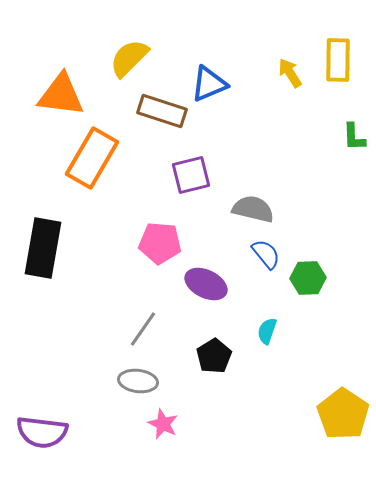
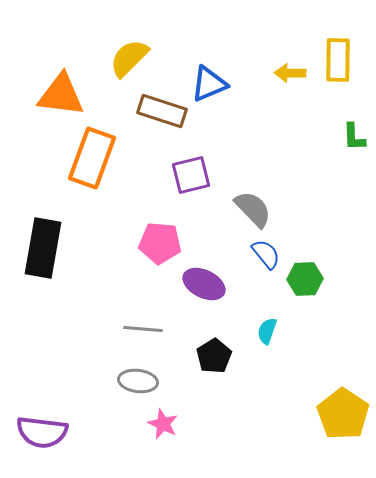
yellow arrow: rotated 56 degrees counterclockwise
orange rectangle: rotated 10 degrees counterclockwise
gray semicircle: rotated 33 degrees clockwise
green hexagon: moved 3 px left, 1 px down
purple ellipse: moved 2 px left
gray line: rotated 60 degrees clockwise
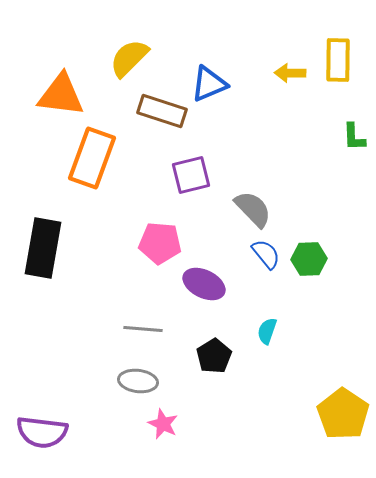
green hexagon: moved 4 px right, 20 px up
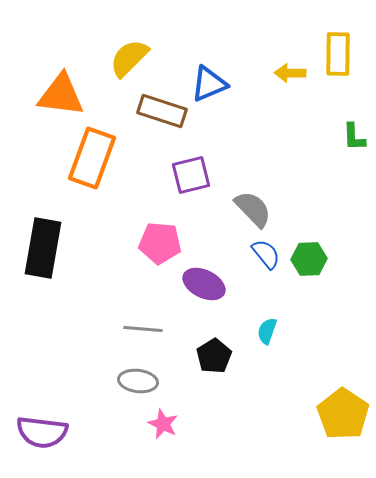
yellow rectangle: moved 6 px up
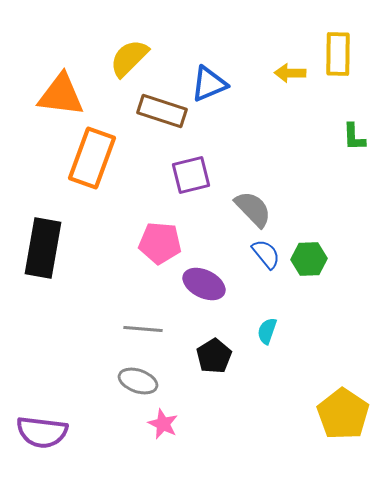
gray ellipse: rotated 12 degrees clockwise
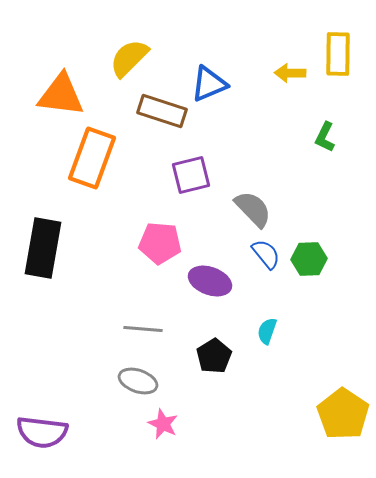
green L-shape: moved 29 px left; rotated 28 degrees clockwise
purple ellipse: moved 6 px right, 3 px up; rotated 6 degrees counterclockwise
